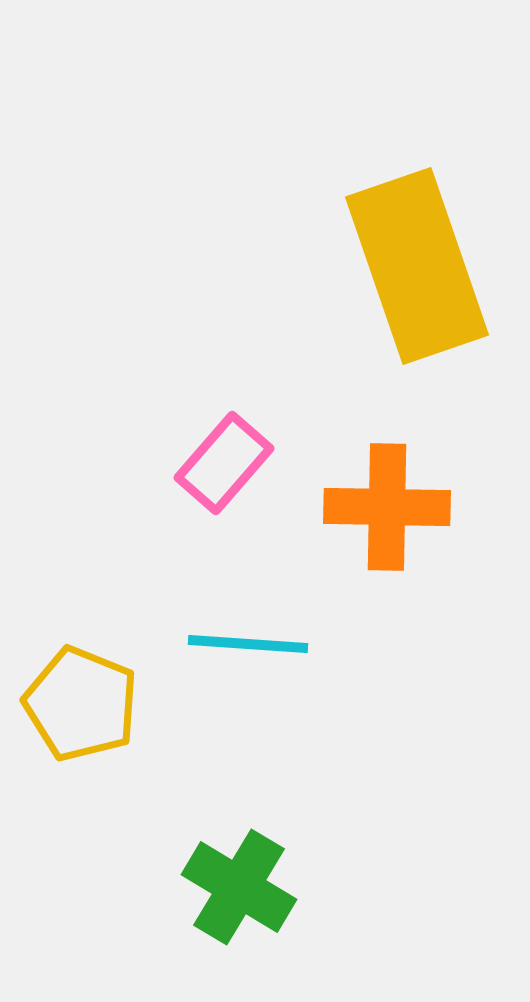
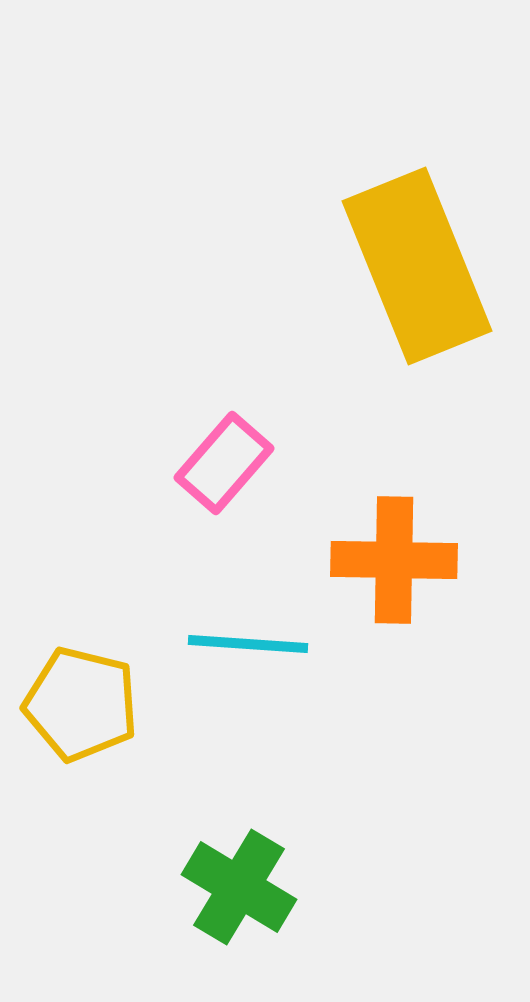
yellow rectangle: rotated 3 degrees counterclockwise
orange cross: moved 7 px right, 53 px down
yellow pentagon: rotated 8 degrees counterclockwise
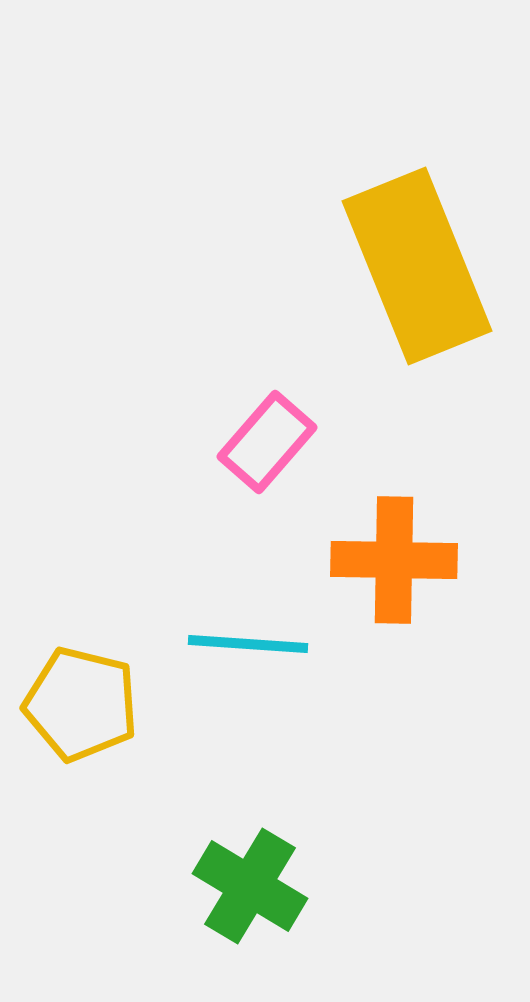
pink rectangle: moved 43 px right, 21 px up
green cross: moved 11 px right, 1 px up
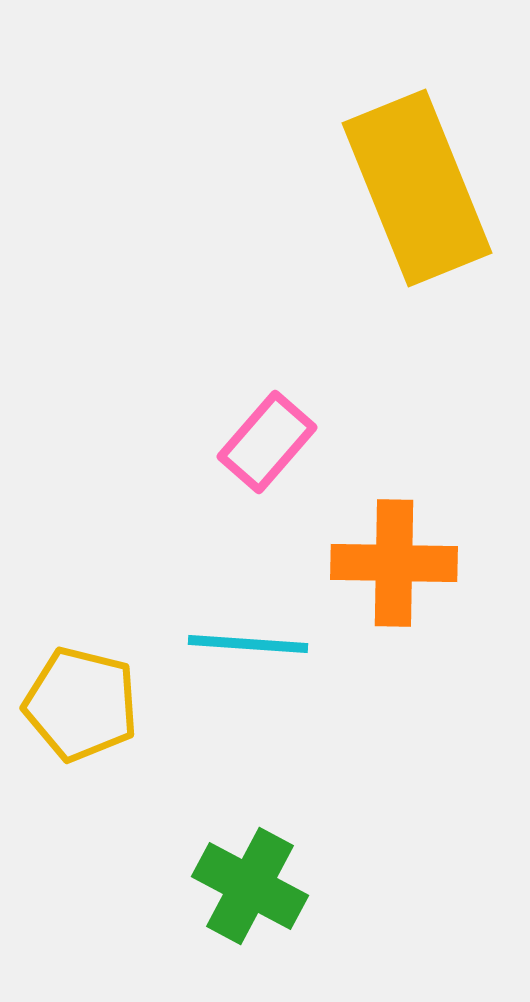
yellow rectangle: moved 78 px up
orange cross: moved 3 px down
green cross: rotated 3 degrees counterclockwise
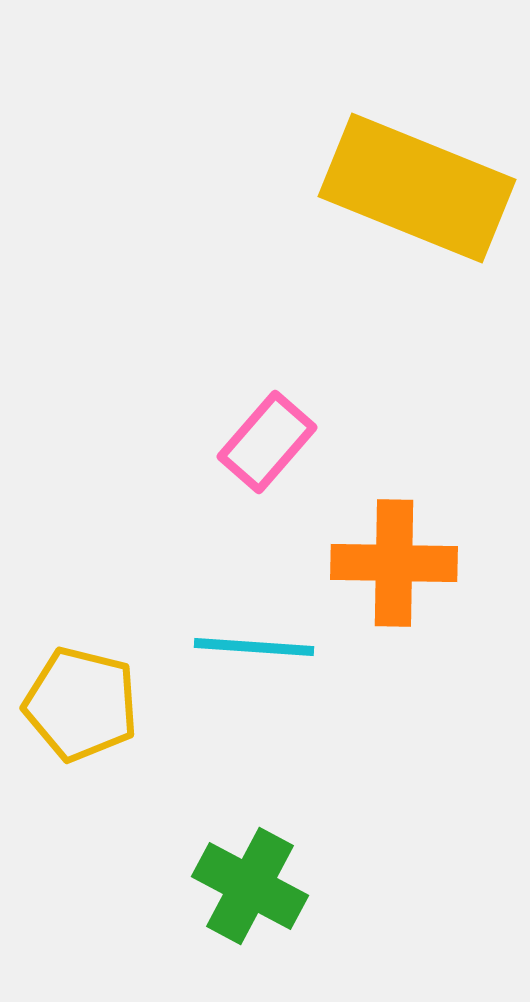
yellow rectangle: rotated 46 degrees counterclockwise
cyan line: moved 6 px right, 3 px down
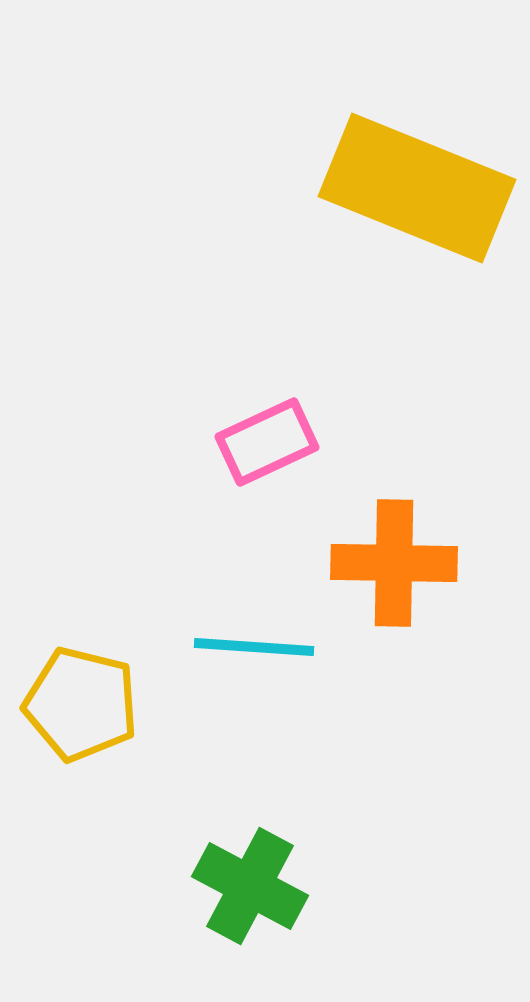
pink rectangle: rotated 24 degrees clockwise
